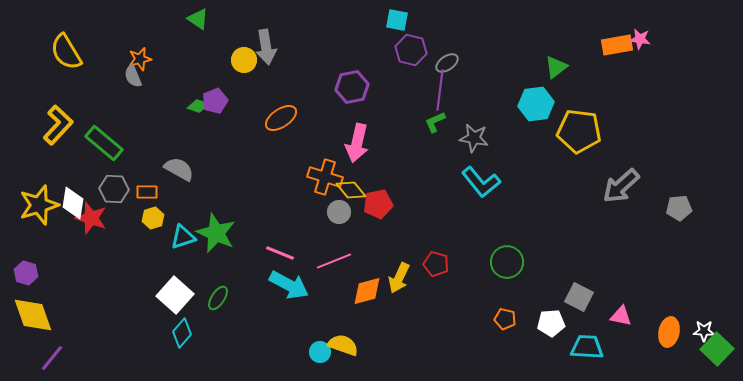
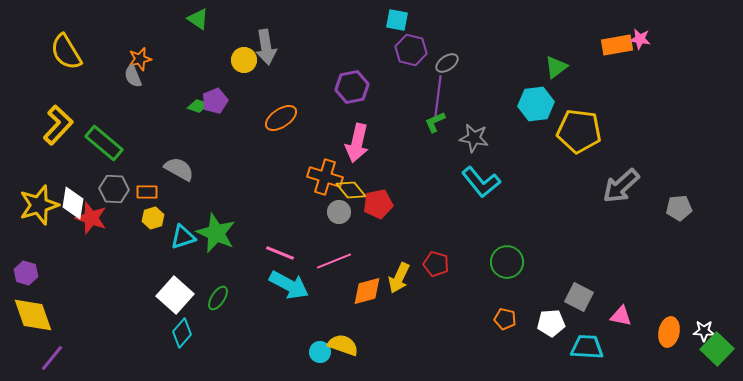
purple line at (440, 90): moved 2 px left, 6 px down
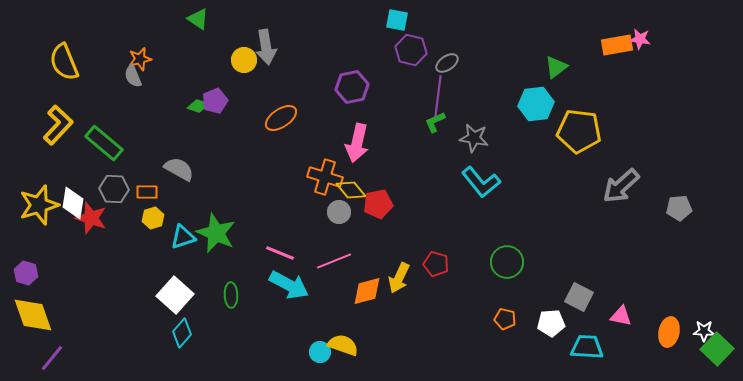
yellow semicircle at (66, 52): moved 2 px left, 10 px down; rotated 9 degrees clockwise
green ellipse at (218, 298): moved 13 px right, 3 px up; rotated 35 degrees counterclockwise
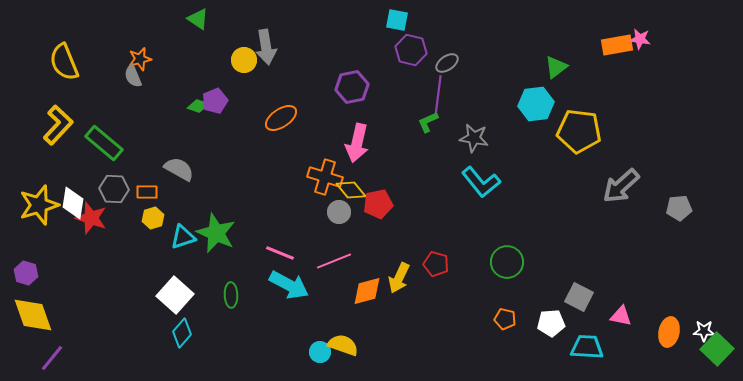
green L-shape at (435, 122): moved 7 px left
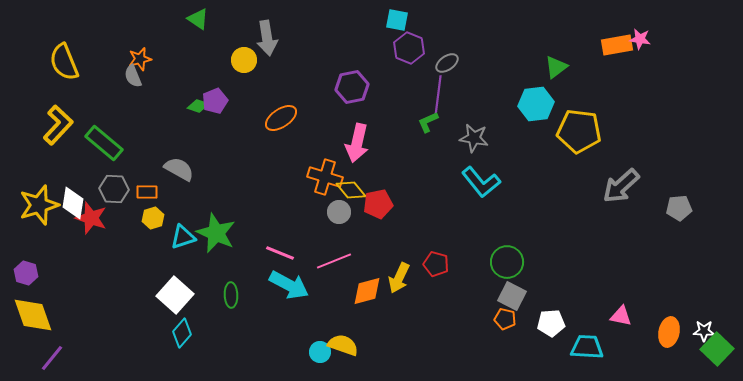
gray arrow at (266, 47): moved 1 px right, 9 px up
purple hexagon at (411, 50): moved 2 px left, 2 px up; rotated 8 degrees clockwise
gray square at (579, 297): moved 67 px left, 1 px up
